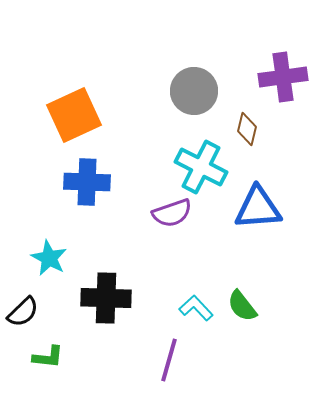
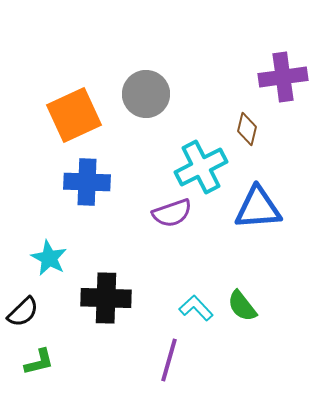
gray circle: moved 48 px left, 3 px down
cyan cross: rotated 36 degrees clockwise
green L-shape: moved 9 px left, 5 px down; rotated 20 degrees counterclockwise
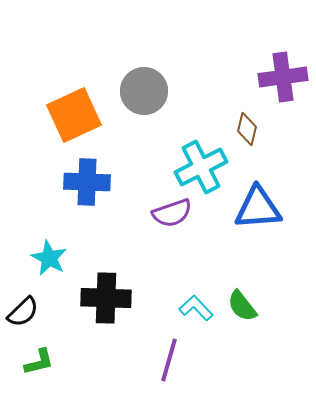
gray circle: moved 2 px left, 3 px up
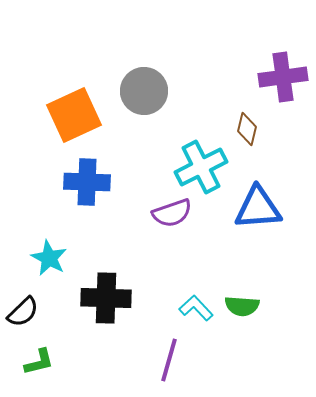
green semicircle: rotated 48 degrees counterclockwise
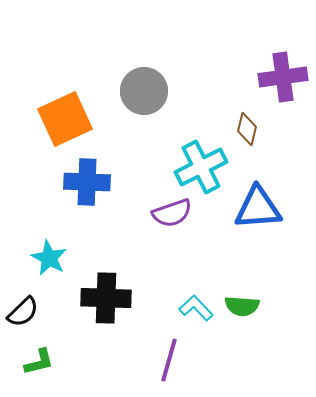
orange square: moved 9 px left, 4 px down
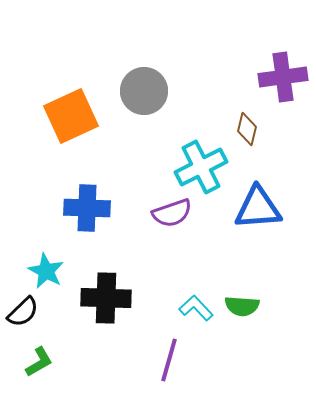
orange square: moved 6 px right, 3 px up
blue cross: moved 26 px down
cyan star: moved 3 px left, 13 px down
green L-shape: rotated 16 degrees counterclockwise
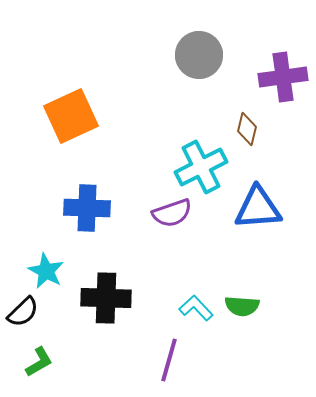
gray circle: moved 55 px right, 36 px up
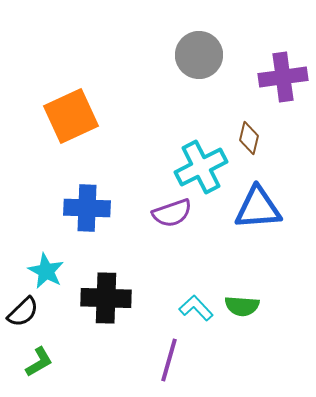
brown diamond: moved 2 px right, 9 px down
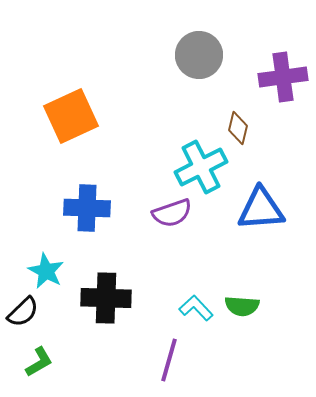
brown diamond: moved 11 px left, 10 px up
blue triangle: moved 3 px right, 1 px down
